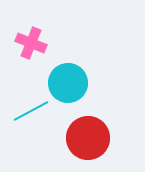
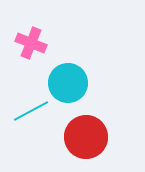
red circle: moved 2 px left, 1 px up
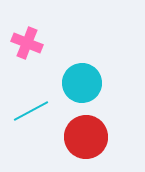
pink cross: moved 4 px left
cyan circle: moved 14 px right
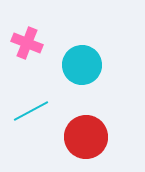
cyan circle: moved 18 px up
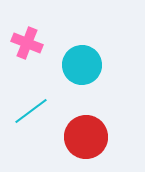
cyan line: rotated 9 degrees counterclockwise
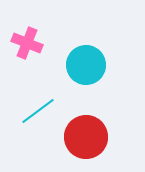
cyan circle: moved 4 px right
cyan line: moved 7 px right
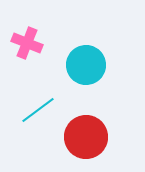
cyan line: moved 1 px up
